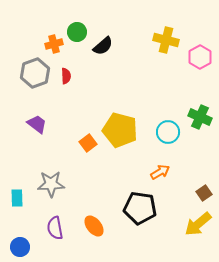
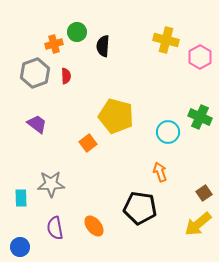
black semicircle: rotated 135 degrees clockwise
yellow pentagon: moved 4 px left, 14 px up
orange arrow: rotated 78 degrees counterclockwise
cyan rectangle: moved 4 px right
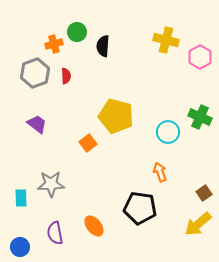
purple semicircle: moved 5 px down
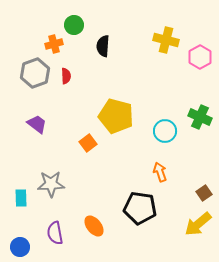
green circle: moved 3 px left, 7 px up
cyan circle: moved 3 px left, 1 px up
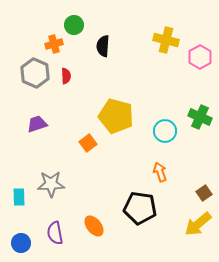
gray hexagon: rotated 16 degrees counterclockwise
purple trapezoid: rotated 55 degrees counterclockwise
cyan rectangle: moved 2 px left, 1 px up
blue circle: moved 1 px right, 4 px up
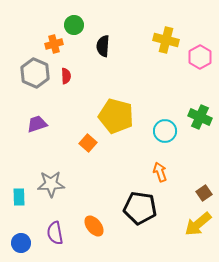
orange square: rotated 12 degrees counterclockwise
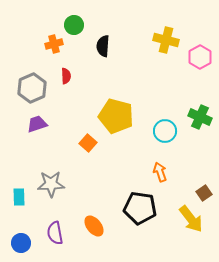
gray hexagon: moved 3 px left, 15 px down; rotated 12 degrees clockwise
yellow arrow: moved 7 px left, 5 px up; rotated 88 degrees counterclockwise
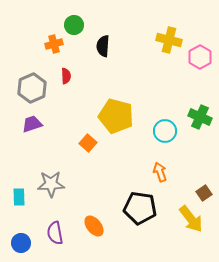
yellow cross: moved 3 px right
purple trapezoid: moved 5 px left
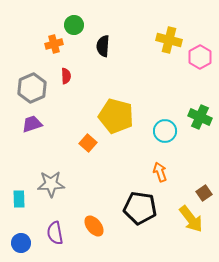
cyan rectangle: moved 2 px down
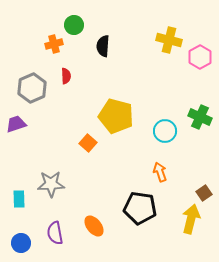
purple trapezoid: moved 16 px left
yellow arrow: rotated 128 degrees counterclockwise
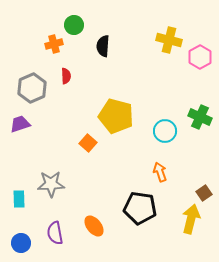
purple trapezoid: moved 4 px right
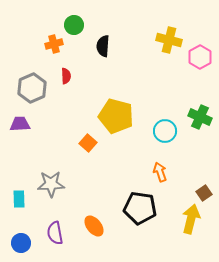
purple trapezoid: rotated 15 degrees clockwise
